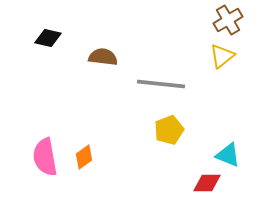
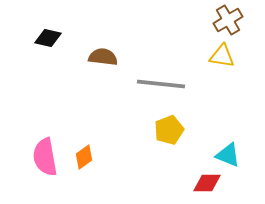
yellow triangle: rotated 48 degrees clockwise
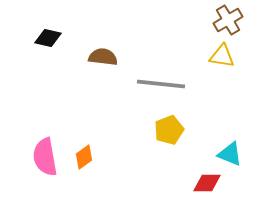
cyan triangle: moved 2 px right, 1 px up
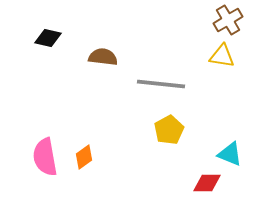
yellow pentagon: rotated 8 degrees counterclockwise
